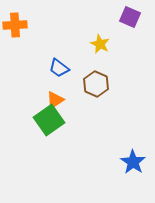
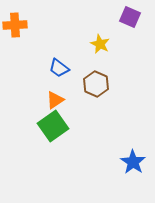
green square: moved 4 px right, 6 px down
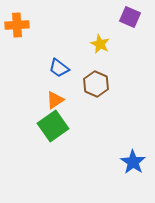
orange cross: moved 2 px right
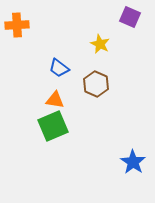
orange triangle: rotated 42 degrees clockwise
green square: rotated 12 degrees clockwise
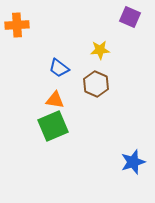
yellow star: moved 6 px down; rotated 30 degrees counterclockwise
blue star: rotated 20 degrees clockwise
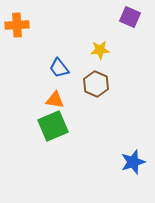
blue trapezoid: rotated 15 degrees clockwise
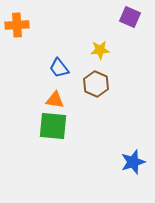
green square: rotated 28 degrees clockwise
